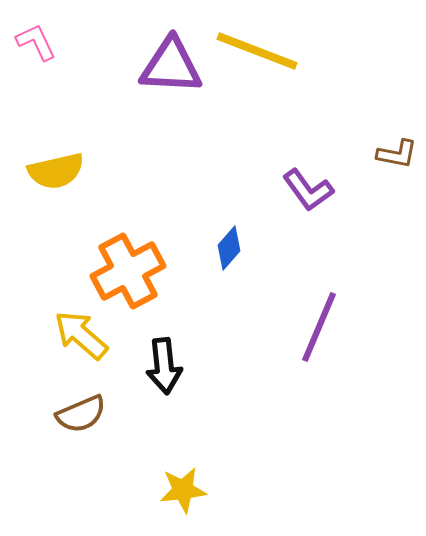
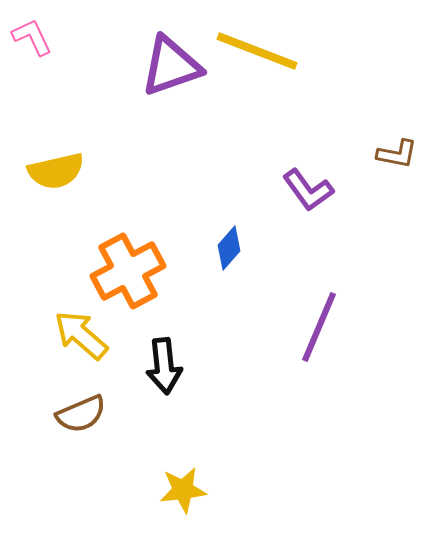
pink L-shape: moved 4 px left, 5 px up
purple triangle: rotated 22 degrees counterclockwise
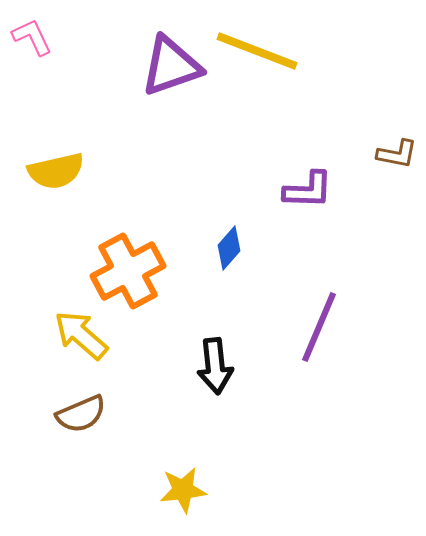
purple L-shape: rotated 52 degrees counterclockwise
black arrow: moved 51 px right
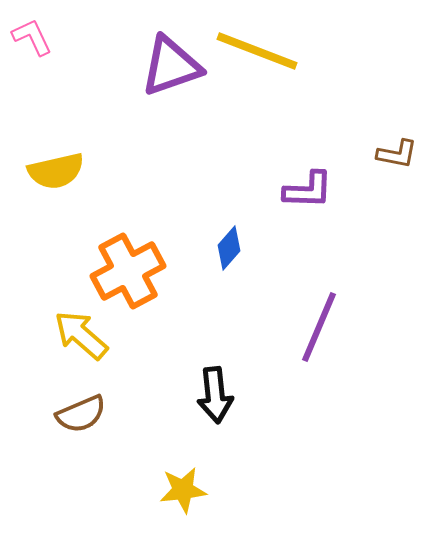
black arrow: moved 29 px down
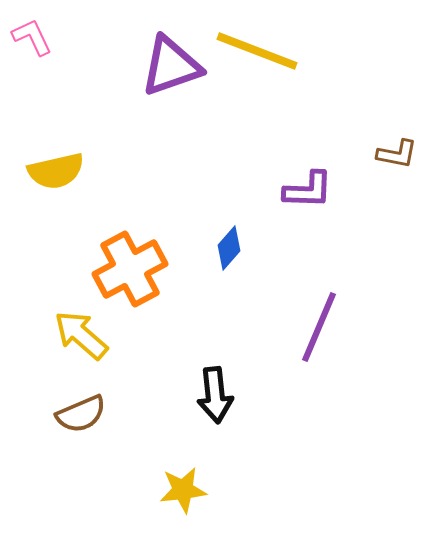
orange cross: moved 2 px right, 2 px up
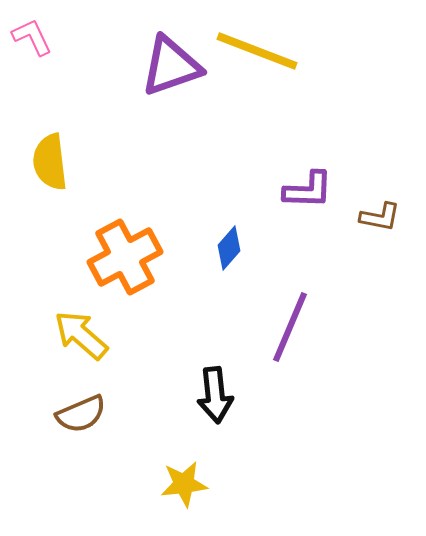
brown L-shape: moved 17 px left, 63 px down
yellow semicircle: moved 6 px left, 9 px up; rotated 96 degrees clockwise
orange cross: moved 5 px left, 12 px up
purple line: moved 29 px left
yellow star: moved 1 px right, 6 px up
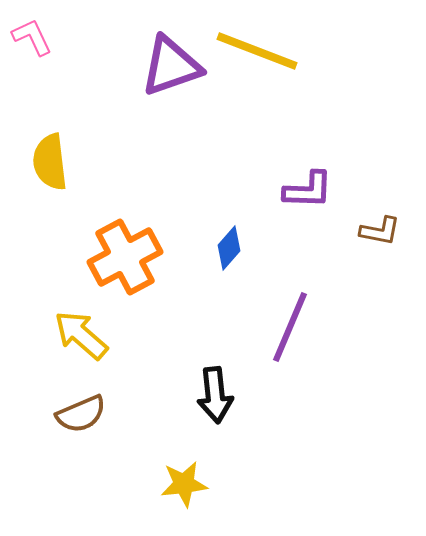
brown L-shape: moved 14 px down
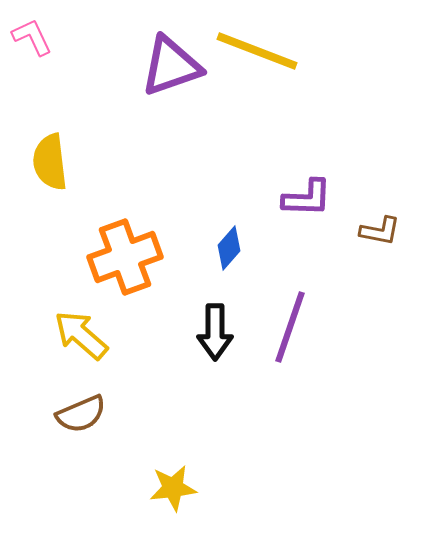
purple L-shape: moved 1 px left, 8 px down
orange cross: rotated 8 degrees clockwise
purple line: rotated 4 degrees counterclockwise
black arrow: moved 63 px up; rotated 6 degrees clockwise
yellow star: moved 11 px left, 4 px down
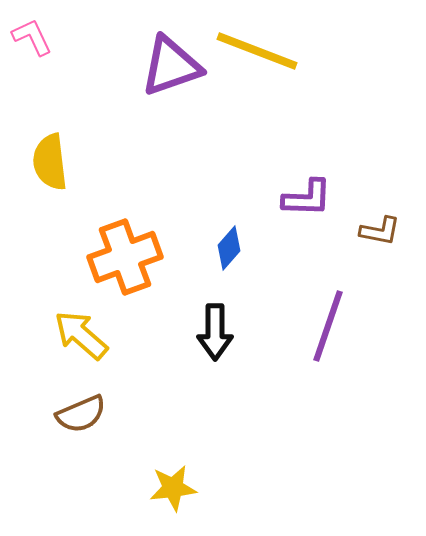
purple line: moved 38 px right, 1 px up
